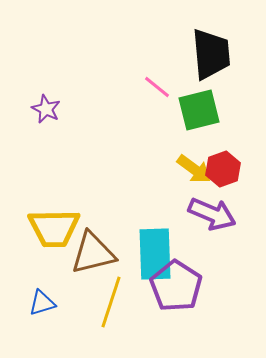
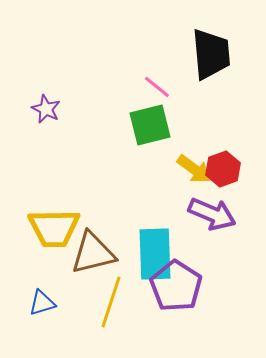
green square: moved 49 px left, 15 px down
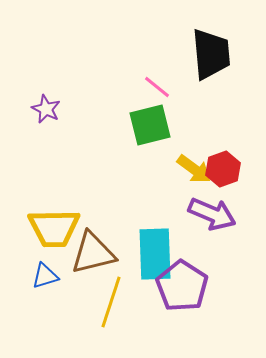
purple pentagon: moved 6 px right
blue triangle: moved 3 px right, 27 px up
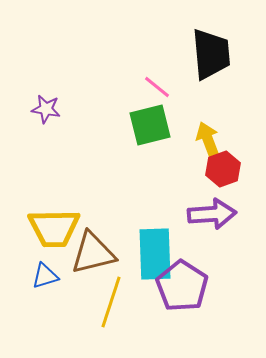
purple star: rotated 16 degrees counterclockwise
yellow arrow: moved 14 px right, 29 px up; rotated 147 degrees counterclockwise
purple arrow: rotated 27 degrees counterclockwise
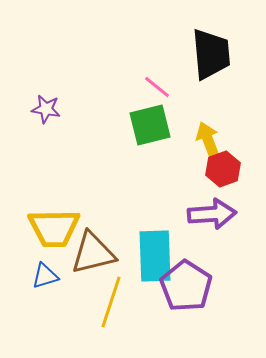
cyan rectangle: moved 2 px down
purple pentagon: moved 4 px right
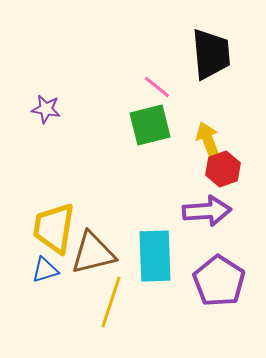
purple arrow: moved 5 px left, 3 px up
yellow trapezoid: rotated 100 degrees clockwise
blue triangle: moved 6 px up
purple pentagon: moved 33 px right, 5 px up
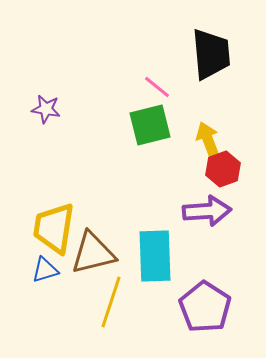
purple pentagon: moved 14 px left, 26 px down
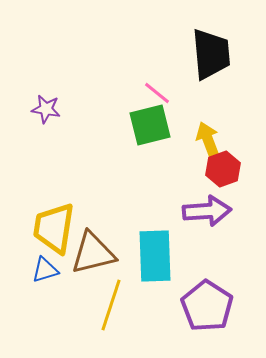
pink line: moved 6 px down
yellow line: moved 3 px down
purple pentagon: moved 2 px right, 1 px up
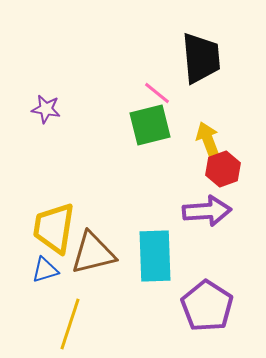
black trapezoid: moved 10 px left, 4 px down
yellow line: moved 41 px left, 19 px down
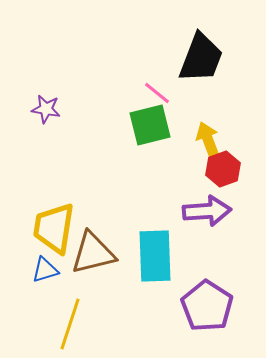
black trapezoid: rotated 26 degrees clockwise
